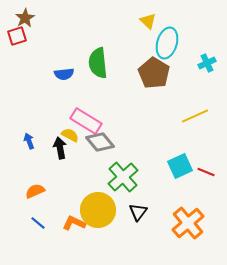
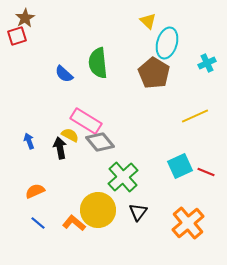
blue semicircle: rotated 48 degrees clockwise
orange L-shape: rotated 15 degrees clockwise
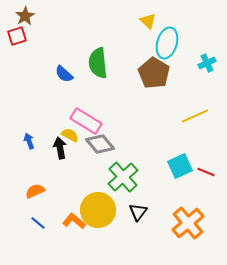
brown star: moved 2 px up
gray diamond: moved 2 px down
orange L-shape: moved 2 px up
